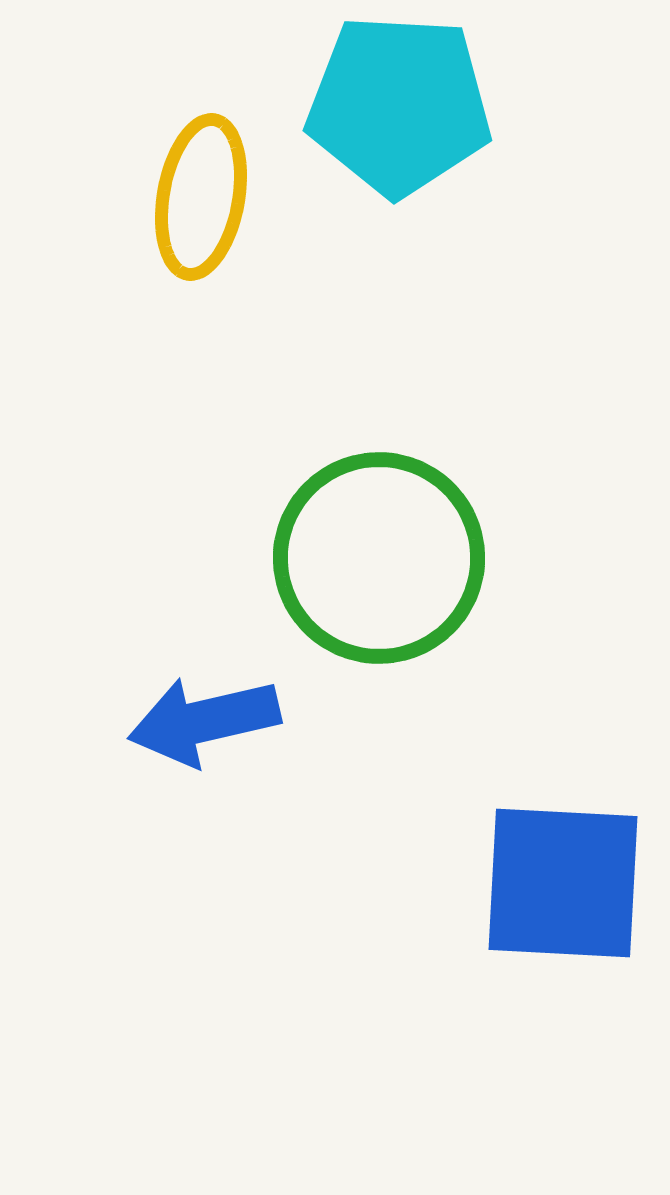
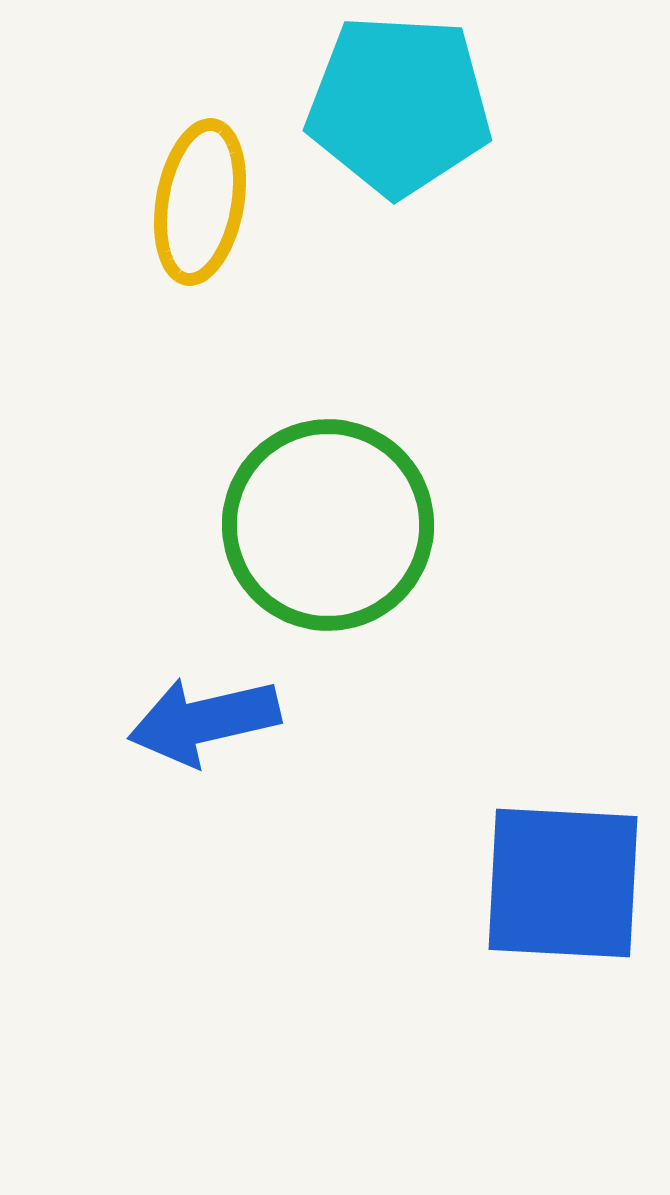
yellow ellipse: moved 1 px left, 5 px down
green circle: moved 51 px left, 33 px up
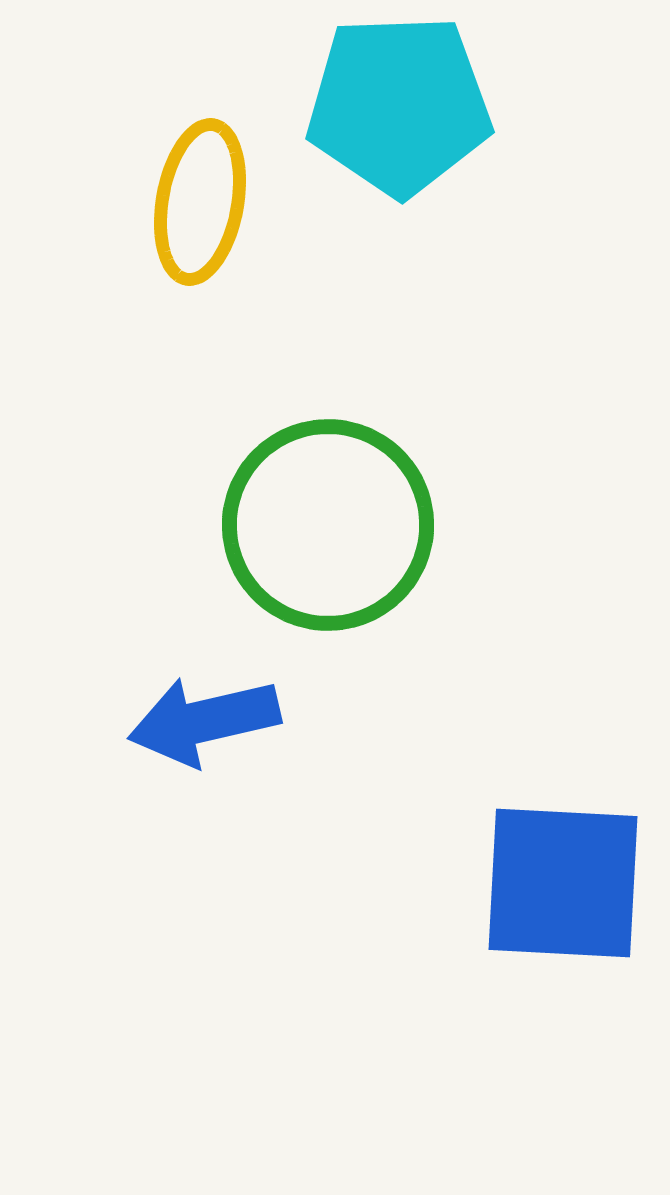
cyan pentagon: rotated 5 degrees counterclockwise
